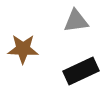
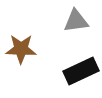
brown star: moved 2 px left
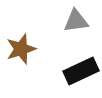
brown star: rotated 20 degrees counterclockwise
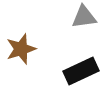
gray triangle: moved 8 px right, 4 px up
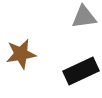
brown star: moved 5 px down; rotated 8 degrees clockwise
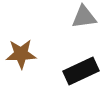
brown star: rotated 8 degrees clockwise
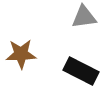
black rectangle: rotated 52 degrees clockwise
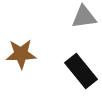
black rectangle: rotated 24 degrees clockwise
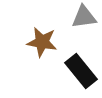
brown star: moved 21 px right, 12 px up; rotated 12 degrees clockwise
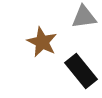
brown star: rotated 16 degrees clockwise
